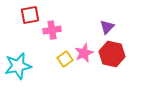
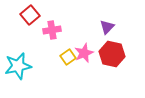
red square: rotated 30 degrees counterclockwise
yellow square: moved 3 px right, 2 px up
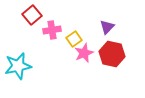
red square: moved 2 px right
yellow square: moved 6 px right, 18 px up
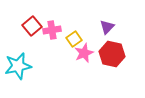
red square: moved 11 px down
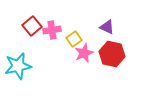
purple triangle: rotated 49 degrees counterclockwise
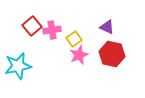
pink star: moved 5 px left, 2 px down
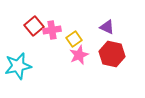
red square: moved 2 px right
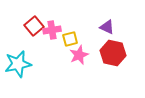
yellow square: moved 4 px left; rotated 21 degrees clockwise
red hexagon: moved 1 px right, 1 px up
cyan star: moved 2 px up
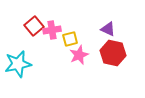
purple triangle: moved 1 px right, 2 px down
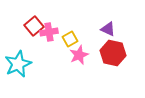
pink cross: moved 3 px left, 2 px down
yellow square: rotated 14 degrees counterclockwise
cyan star: rotated 12 degrees counterclockwise
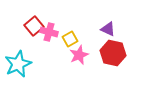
pink cross: rotated 24 degrees clockwise
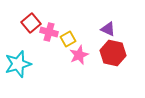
red square: moved 3 px left, 3 px up
yellow square: moved 2 px left
cyan star: rotated 8 degrees clockwise
